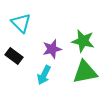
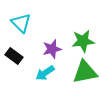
green star: rotated 20 degrees counterclockwise
cyan arrow: moved 1 px right, 2 px up; rotated 30 degrees clockwise
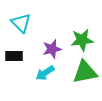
green star: moved 1 px left, 1 px up
black rectangle: rotated 36 degrees counterclockwise
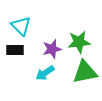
cyan triangle: moved 3 px down
green star: moved 3 px left, 2 px down
black rectangle: moved 1 px right, 6 px up
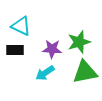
cyan triangle: rotated 20 degrees counterclockwise
green star: rotated 10 degrees counterclockwise
purple star: rotated 18 degrees clockwise
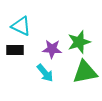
cyan arrow: rotated 96 degrees counterclockwise
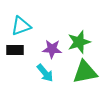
cyan triangle: rotated 45 degrees counterclockwise
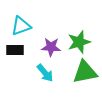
purple star: moved 1 px left, 2 px up
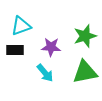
green star: moved 6 px right, 6 px up
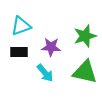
black rectangle: moved 4 px right, 2 px down
green triangle: rotated 24 degrees clockwise
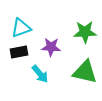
cyan triangle: moved 2 px down
green star: moved 4 px up; rotated 15 degrees clockwise
black rectangle: rotated 12 degrees counterclockwise
cyan arrow: moved 5 px left, 1 px down
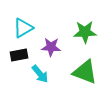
cyan triangle: moved 2 px right; rotated 10 degrees counterclockwise
black rectangle: moved 3 px down
green triangle: rotated 8 degrees clockwise
